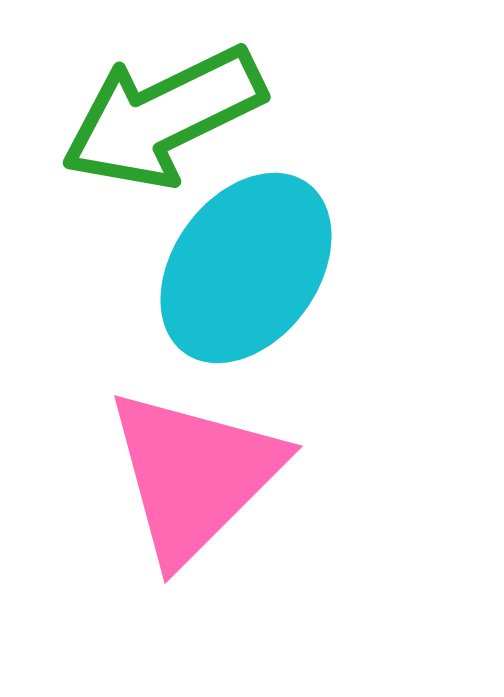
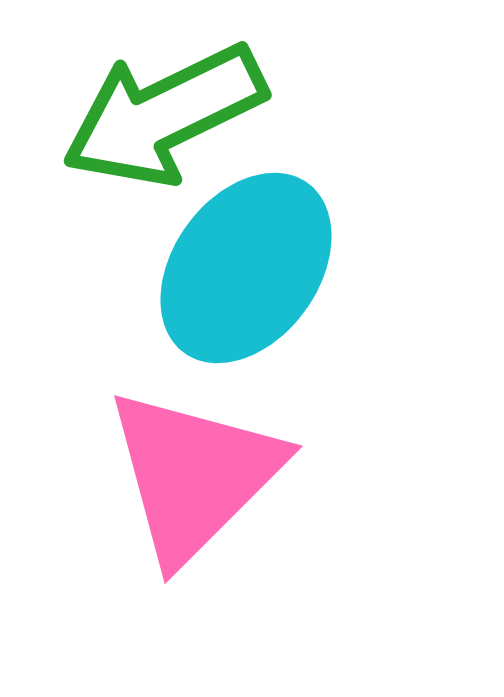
green arrow: moved 1 px right, 2 px up
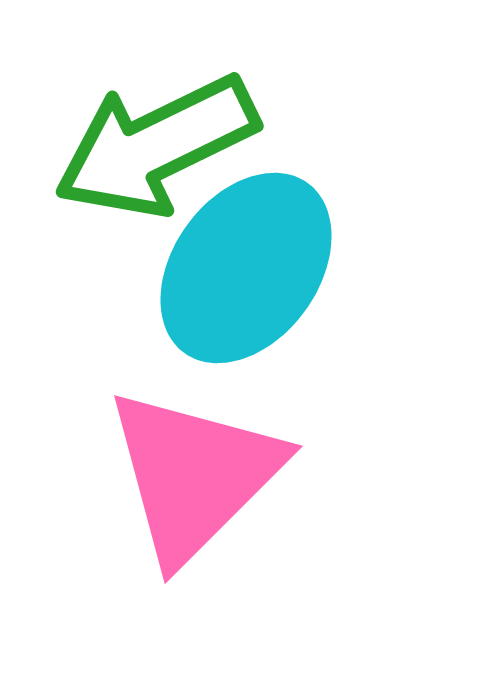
green arrow: moved 8 px left, 31 px down
